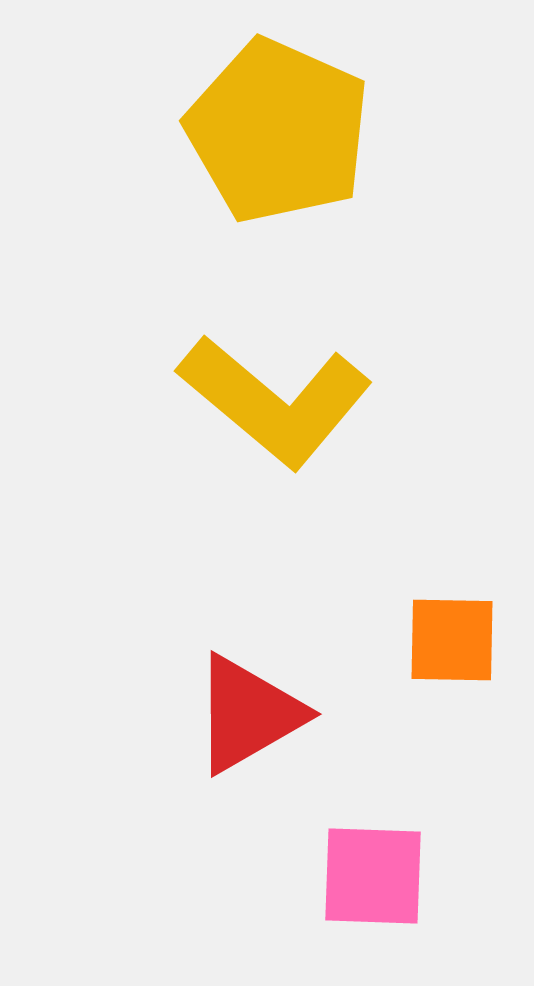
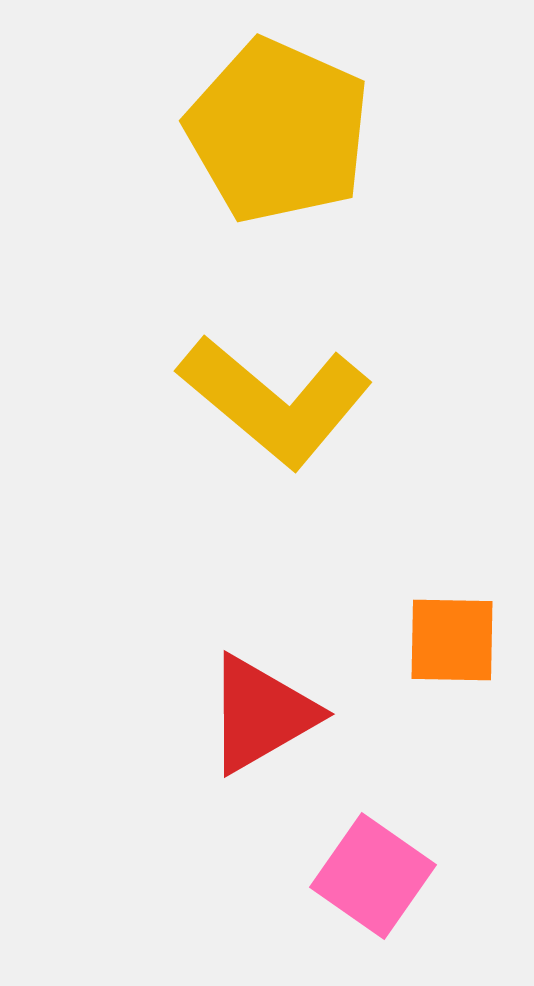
red triangle: moved 13 px right
pink square: rotated 33 degrees clockwise
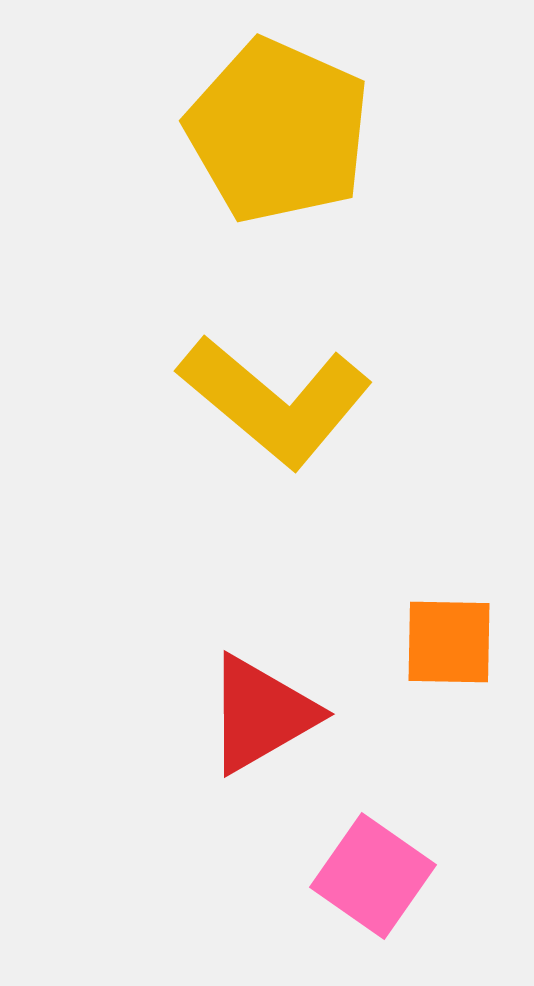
orange square: moved 3 px left, 2 px down
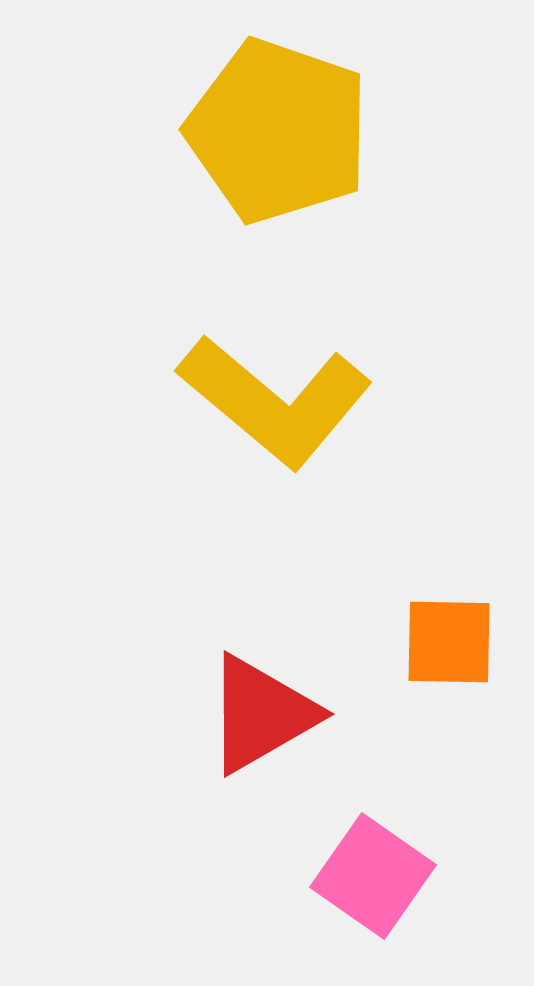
yellow pentagon: rotated 5 degrees counterclockwise
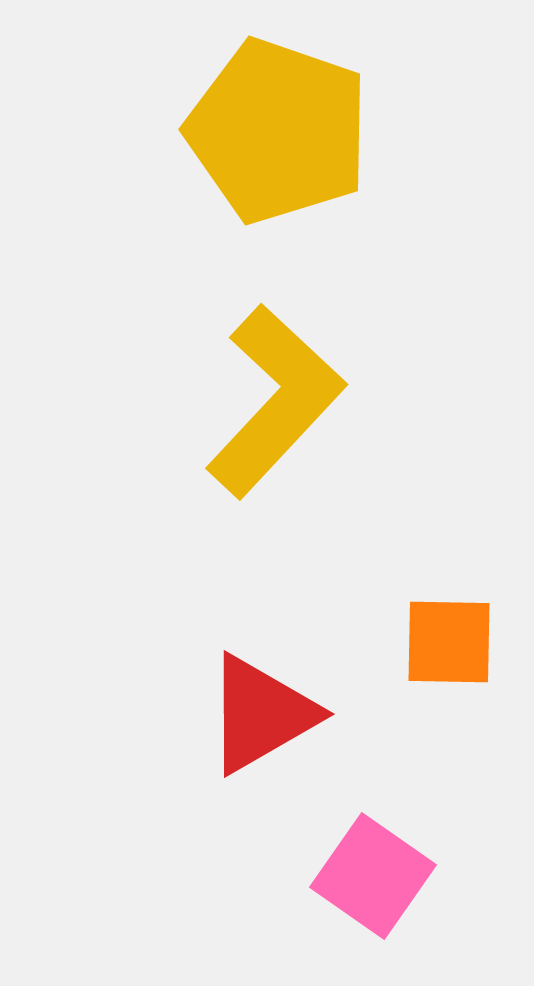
yellow L-shape: rotated 87 degrees counterclockwise
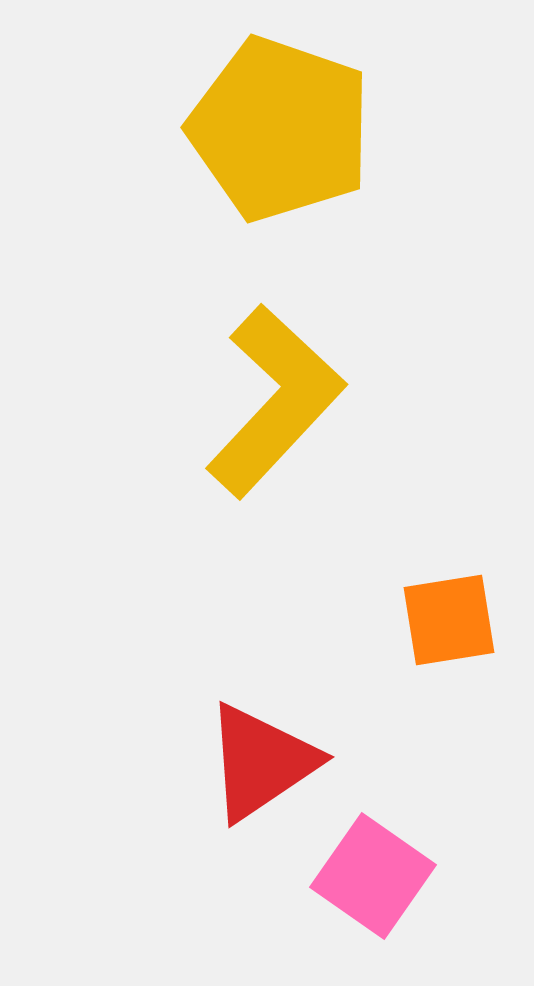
yellow pentagon: moved 2 px right, 2 px up
orange square: moved 22 px up; rotated 10 degrees counterclockwise
red triangle: moved 48 px down; rotated 4 degrees counterclockwise
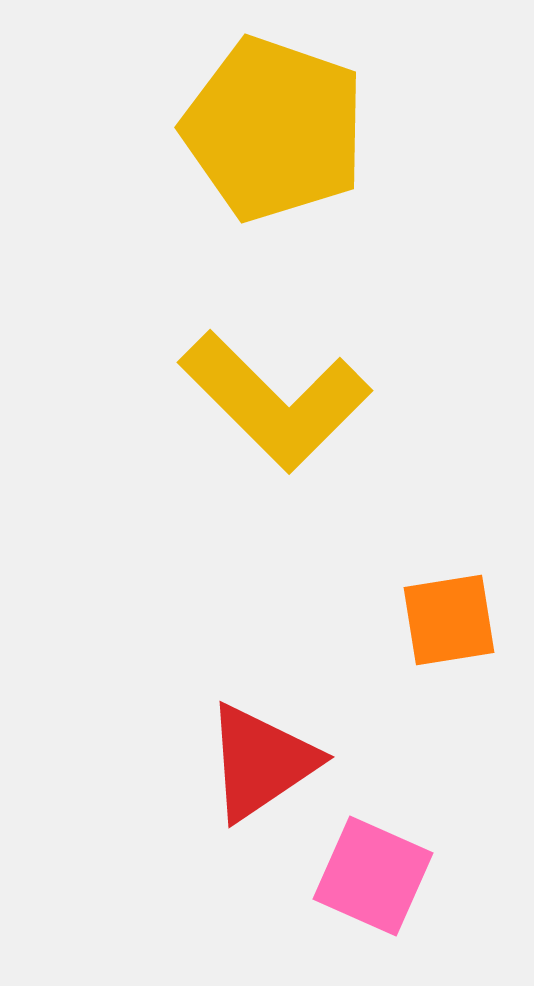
yellow pentagon: moved 6 px left
yellow L-shape: rotated 92 degrees clockwise
pink square: rotated 11 degrees counterclockwise
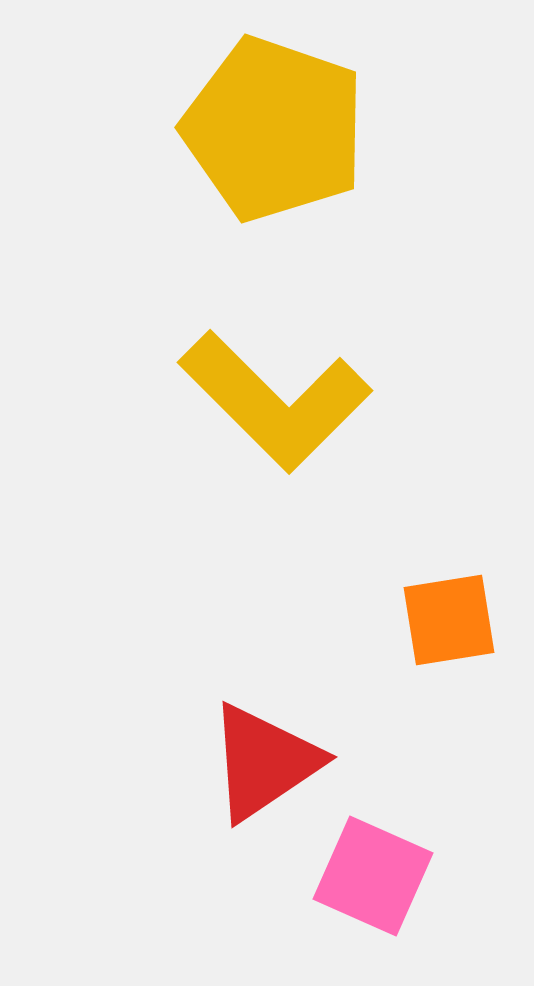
red triangle: moved 3 px right
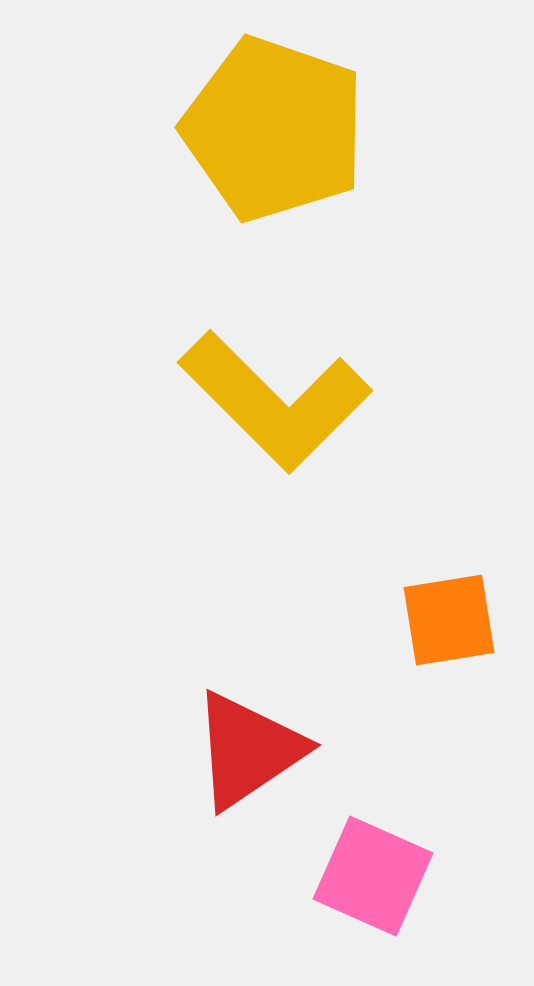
red triangle: moved 16 px left, 12 px up
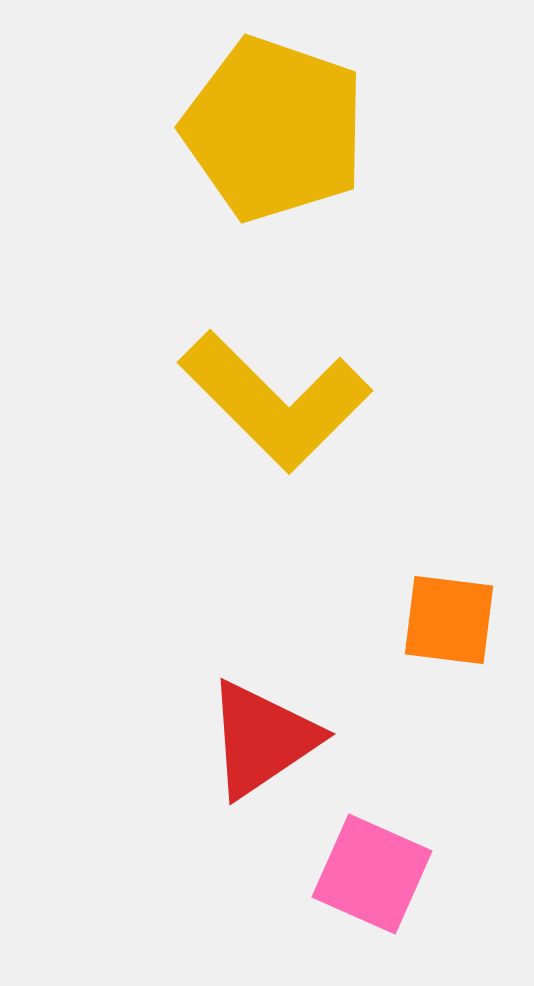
orange square: rotated 16 degrees clockwise
red triangle: moved 14 px right, 11 px up
pink square: moved 1 px left, 2 px up
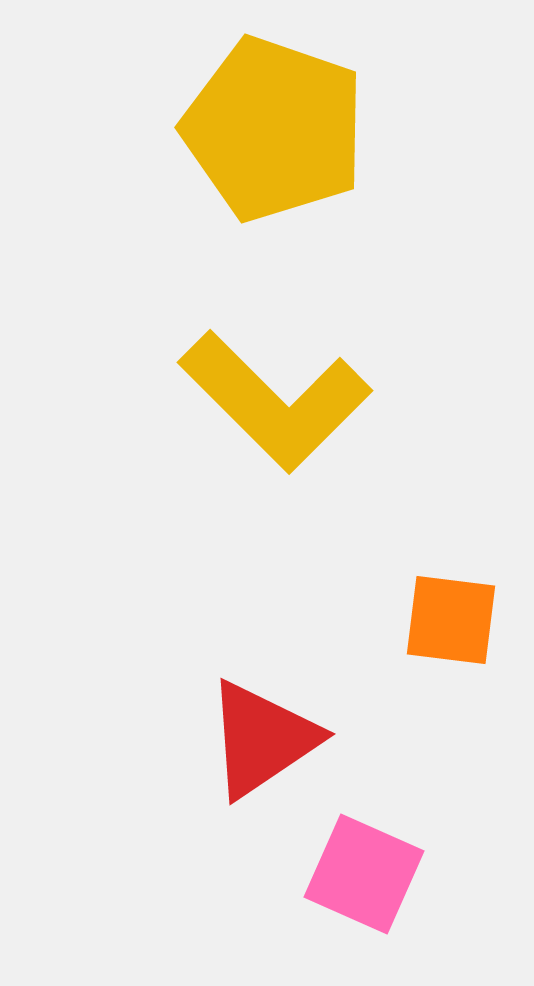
orange square: moved 2 px right
pink square: moved 8 px left
